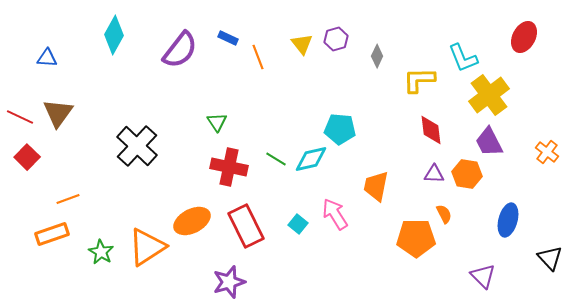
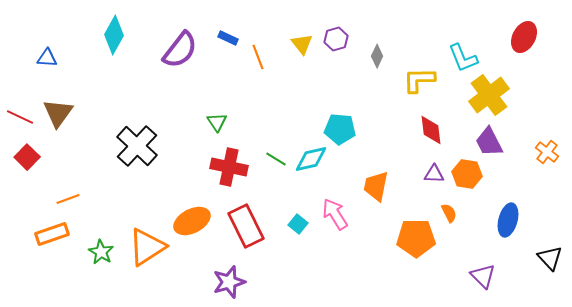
orange semicircle at (444, 214): moved 5 px right, 1 px up
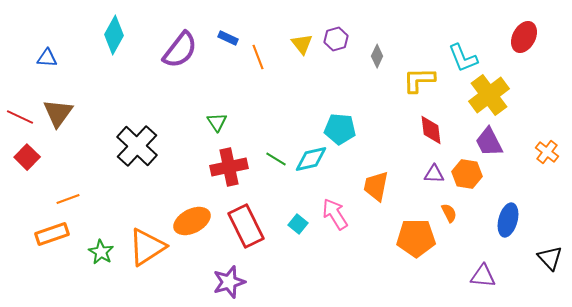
red cross at (229, 167): rotated 24 degrees counterclockwise
purple triangle at (483, 276): rotated 40 degrees counterclockwise
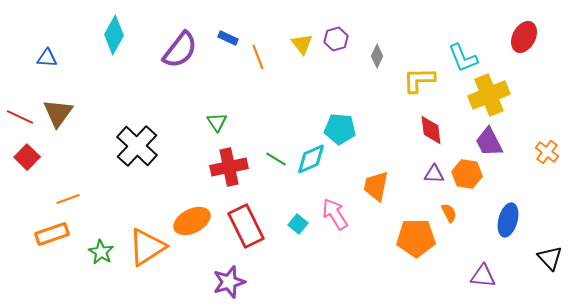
yellow cross at (489, 95): rotated 15 degrees clockwise
cyan diamond at (311, 159): rotated 12 degrees counterclockwise
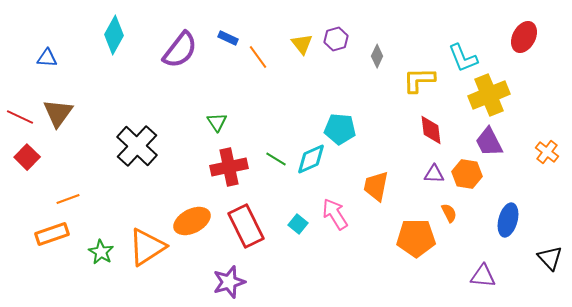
orange line at (258, 57): rotated 15 degrees counterclockwise
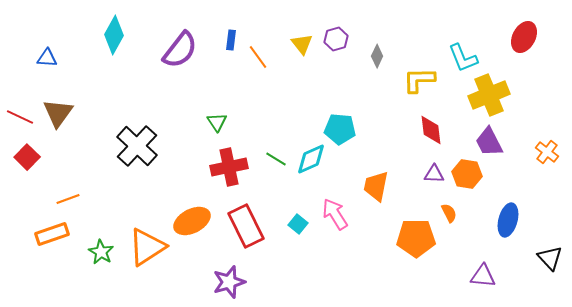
blue rectangle at (228, 38): moved 3 px right, 2 px down; rotated 72 degrees clockwise
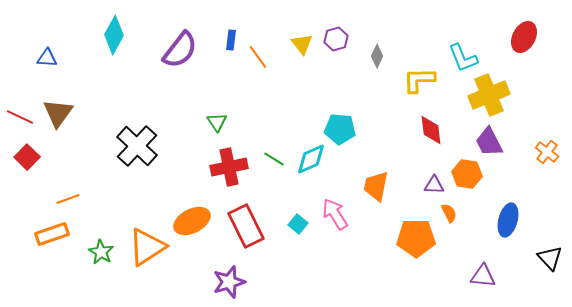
green line at (276, 159): moved 2 px left
purple triangle at (434, 174): moved 11 px down
